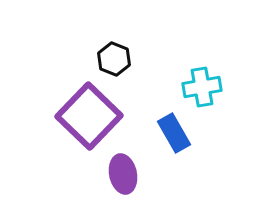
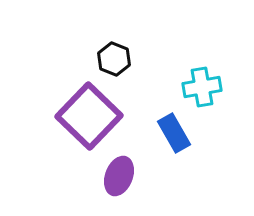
purple ellipse: moved 4 px left, 2 px down; rotated 33 degrees clockwise
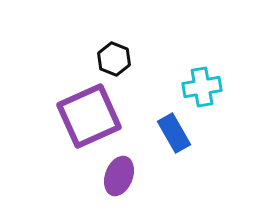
purple square: rotated 22 degrees clockwise
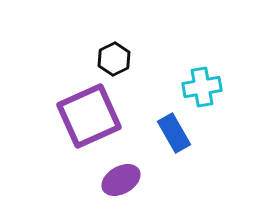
black hexagon: rotated 12 degrees clockwise
purple ellipse: moved 2 px right, 4 px down; rotated 39 degrees clockwise
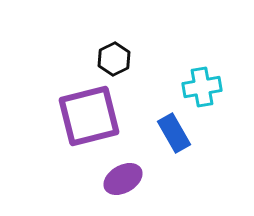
purple square: rotated 10 degrees clockwise
purple ellipse: moved 2 px right, 1 px up
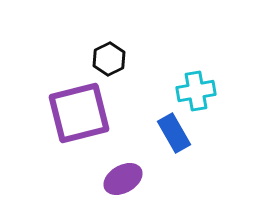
black hexagon: moved 5 px left
cyan cross: moved 6 px left, 4 px down
purple square: moved 10 px left, 3 px up
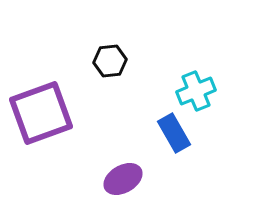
black hexagon: moved 1 px right, 2 px down; rotated 20 degrees clockwise
cyan cross: rotated 12 degrees counterclockwise
purple square: moved 38 px left; rotated 6 degrees counterclockwise
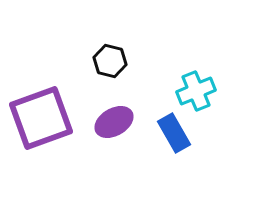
black hexagon: rotated 20 degrees clockwise
purple square: moved 5 px down
purple ellipse: moved 9 px left, 57 px up
